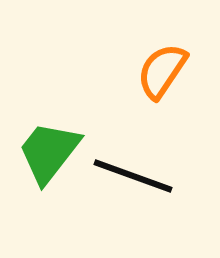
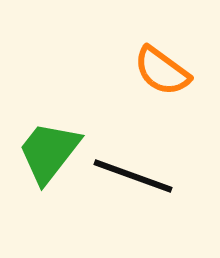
orange semicircle: rotated 88 degrees counterclockwise
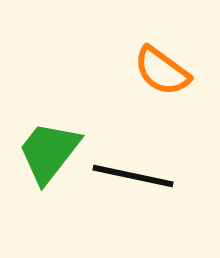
black line: rotated 8 degrees counterclockwise
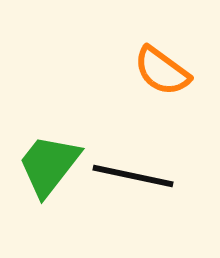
green trapezoid: moved 13 px down
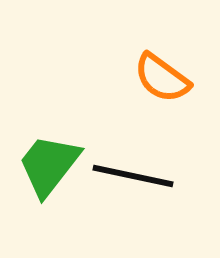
orange semicircle: moved 7 px down
